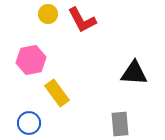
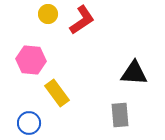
red L-shape: rotated 96 degrees counterclockwise
pink hexagon: rotated 16 degrees clockwise
gray rectangle: moved 9 px up
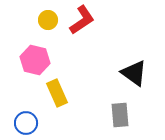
yellow circle: moved 6 px down
pink hexagon: moved 4 px right; rotated 8 degrees clockwise
black triangle: rotated 32 degrees clockwise
yellow rectangle: rotated 12 degrees clockwise
blue circle: moved 3 px left
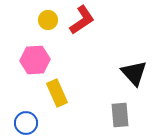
pink hexagon: rotated 16 degrees counterclockwise
black triangle: rotated 12 degrees clockwise
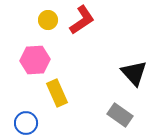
gray rectangle: rotated 50 degrees counterclockwise
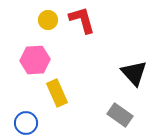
red L-shape: rotated 72 degrees counterclockwise
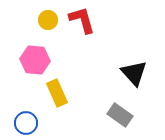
pink hexagon: rotated 8 degrees clockwise
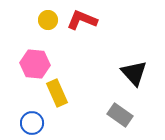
red L-shape: rotated 52 degrees counterclockwise
pink hexagon: moved 4 px down
blue circle: moved 6 px right
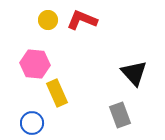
gray rectangle: rotated 35 degrees clockwise
